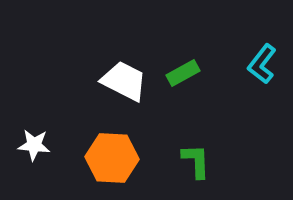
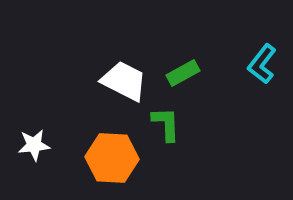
white star: rotated 12 degrees counterclockwise
green L-shape: moved 30 px left, 37 px up
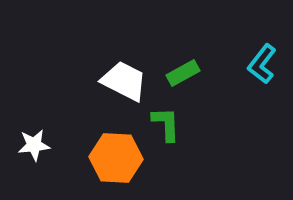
orange hexagon: moved 4 px right
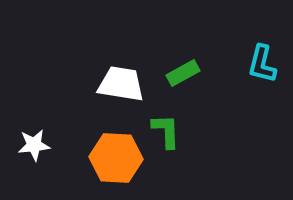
cyan L-shape: rotated 24 degrees counterclockwise
white trapezoid: moved 3 px left, 3 px down; rotated 18 degrees counterclockwise
green L-shape: moved 7 px down
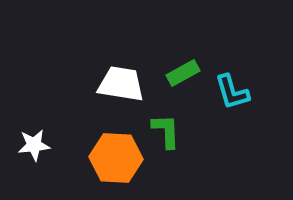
cyan L-shape: moved 30 px left, 28 px down; rotated 30 degrees counterclockwise
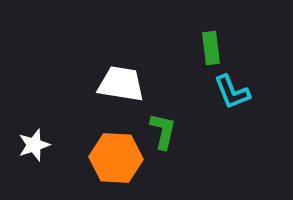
green rectangle: moved 28 px right, 25 px up; rotated 68 degrees counterclockwise
cyan L-shape: rotated 6 degrees counterclockwise
green L-shape: moved 3 px left; rotated 15 degrees clockwise
white star: rotated 12 degrees counterclockwise
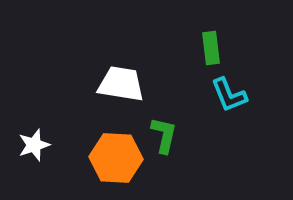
cyan L-shape: moved 3 px left, 3 px down
green L-shape: moved 1 px right, 4 px down
